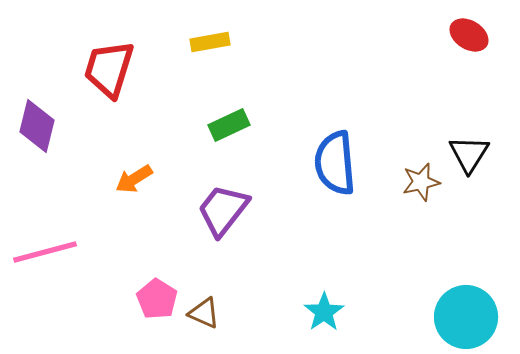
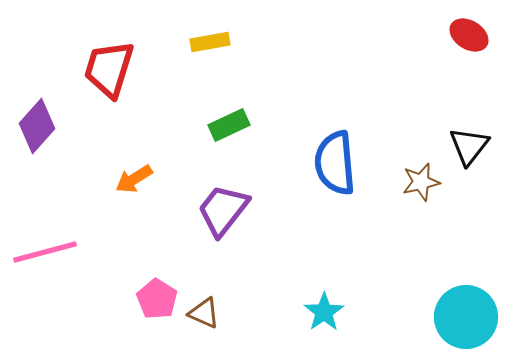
purple diamond: rotated 28 degrees clockwise
black triangle: moved 8 px up; rotated 6 degrees clockwise
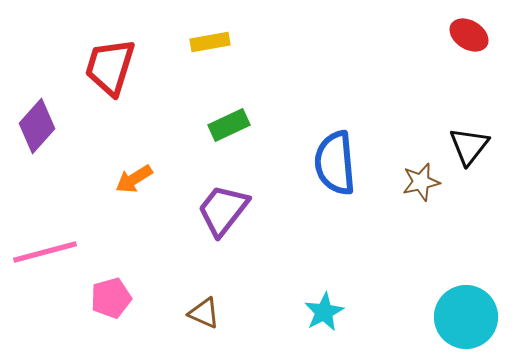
red trapezoid: moved 1 px right, 2 px up
pink pentagon: moved 46 px left, 1 px up; rotated 24 degrees clockwise
cyan star: rotated 6 degrees clockwise
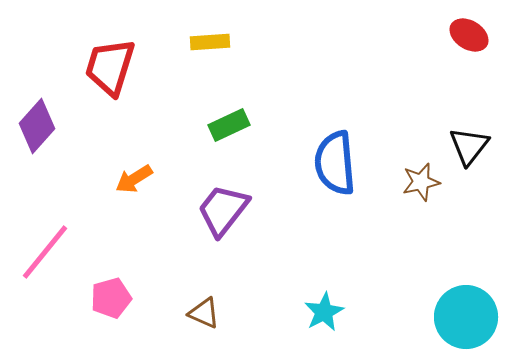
yellow rectangle: rotated 6 degrees clockwise
pink line: rotated 36 degrees counterclockwise
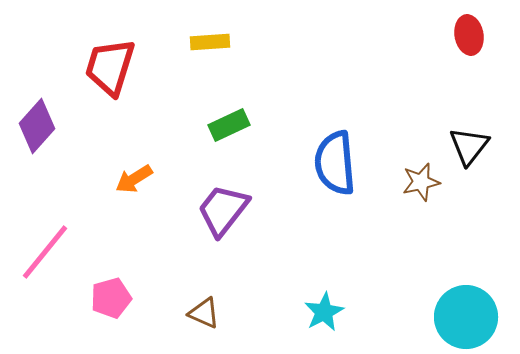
red ellipse: rotated 48 degrees clockwise
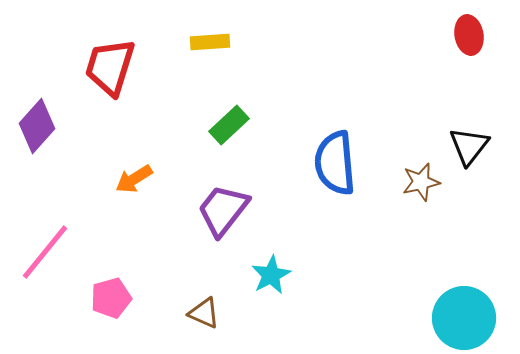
green rectangle: rotated 18 degrees counterclockwise
cyan star: moved 53 px left, 37 px up
cyan circle: moved 2 px left, 1 px down
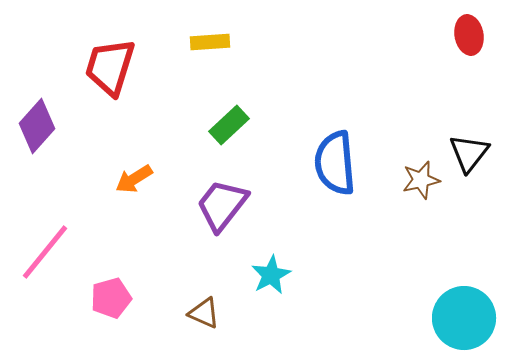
black triangle: moved 7 px down
brown star: moved 2 px up
purple trapezoid: moved 1 px left, 5 px up
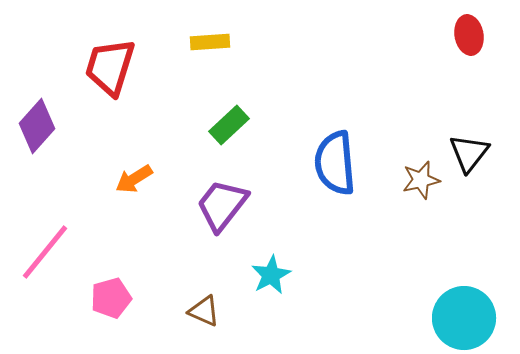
brown triangle: moved 2 px up
